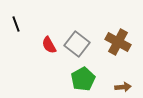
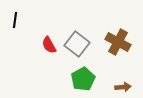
black line: moved 1 px left, 4 px up; rotated 28 degrees clockwise
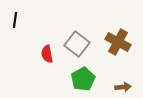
red semicircle: moved 2 px left, 9 px down; rotated 18 degrees clockwise
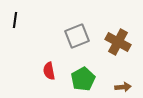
gray square: moved 8 px up; rotated 30 degrees clockwise
red semicircle: moved 2 px right, 17 px down
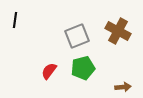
brown cross: moved 11 px up
red semicircle: rotated 48 degrees clockwise
green pentagon: moved 11 px up; rotated 15 degrees clockwise
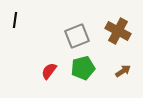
brown arrow: moved 16 px up; rotated 28 degrees counterclockwise
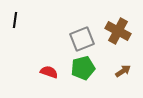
gray square: moved 5 px right, 3 px down
red semicircle: moved 1 px down; rotated 72 degrees clockwise
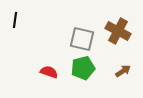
gray square: rotated 35 degrees clockwise
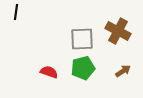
black line: moved 1 px right, 8 px up
gray square: rotated 15 degrees counterclockwise
